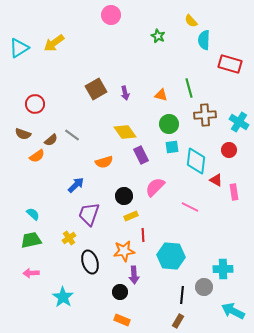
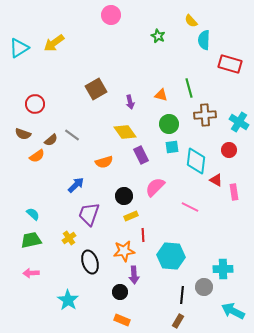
purple arrow at (125, 93): moved 5 px right, 9 px down
cyan star at (63, 297): moved 5 px right, 3 px down
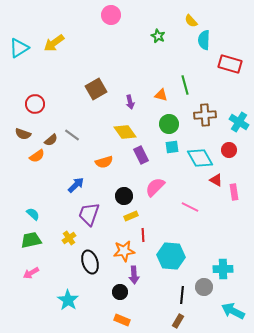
green line at (189, 88): moved 4 px left, 3 px up
cyan diamond at (196, 161): moved 4 px right, 3 px up; rotated 36 degrees counterclockwise
pink arrow at (31, 273): rotated 28 degrees counterclockwise
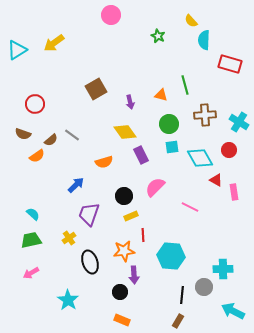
cyan triangle at (19, 48): moved 2 px left, 2 px down
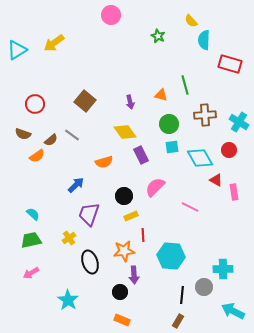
brown square at (96, 89): moved 11 px left, 12 px down; rotated 20 degrees counterclockwise
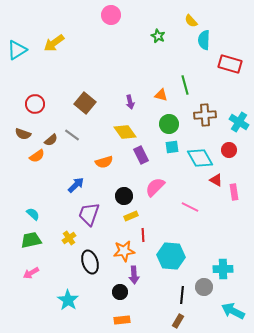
brown square at (85, 101): moved 2 px down
orange rectangle at (122, 320): rotated 28 degrees counterclockwise
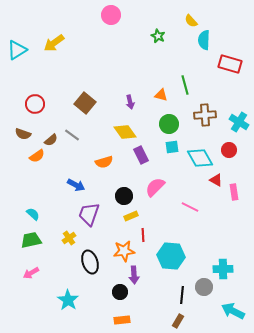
blue arrow at (76, 185): rotated 72 degrees clockwise
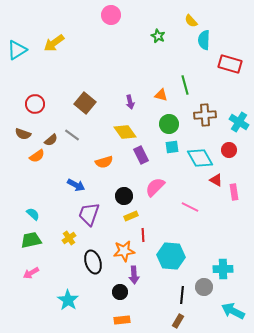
black ellipse at (90, 262): moved 3 px right
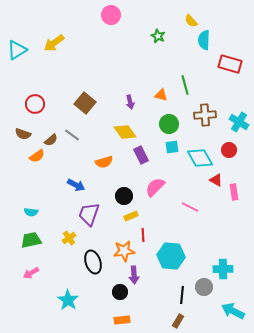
cyan semicircle at (33, 214): moved 2 px left, 2 px up; rotated 144 degrees clockwise
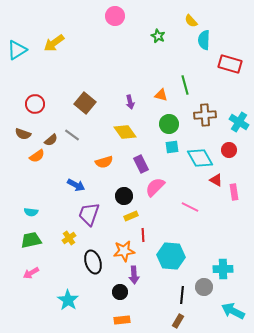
pink circle at (111, 15): moved 4 px right, 1 px down
purple rectangle at (141, 155): moved 9 px down
